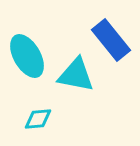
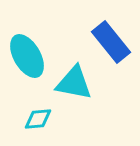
blue rectangle: moved 2 px down
cyan triangle: moved 2 px left, 8 px down
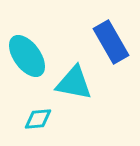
blue rectangle: rotated 9 degrees clockwise
cyan ellipse: rotated 6 degrees counterclockwise
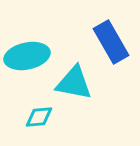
cyan ellipse: rotated 66 degrees counterclockwise
cyan diamond: moved 1 px right, 2 px up
